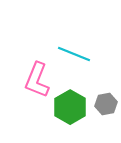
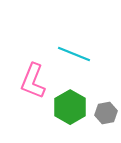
pink L-shape: moved 4 px left, 1 px down
gray hexagon: moved 9 px down
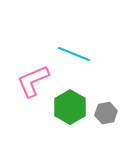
pink L-shape: rotated 45 degrees clockwise
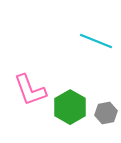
cyan line: moved 22 px right, 13 px up
pink L-shape: moved 3 px left, 9 px down; rotated 87 degrees counterclockwise
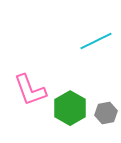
cyan line: rotated 48 degrees counterclockwise
green hexagon: moved 1 px down
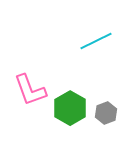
gray hexagon: rotated 10 degrees counterclockwise
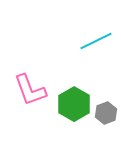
green hexagon: moved 4 px right, 4 px up
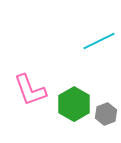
cyan line: moved 3 px right
gray hexagon: moved 1 px down
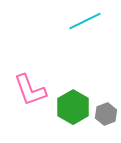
cyan line: moved 14 px left, 20 px up
green hexagon: moved 1 px left, 3 px down
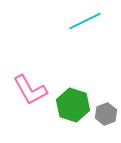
pink L-shape: rotated 9 degrees counterclockwise
green hexagon: moved 2 px up; rotated 12 degrees counterclockwise
